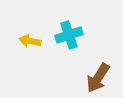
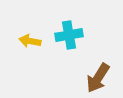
cyan cross: rotated 8 degrees clockwise
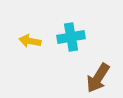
cyan cross: moved 2 px right, 2 px down
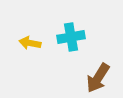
yellow arrow: moved 2 px down
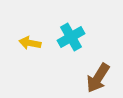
cyan cross: rotated 20 degrees counterclockwise
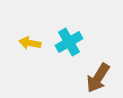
cyan cross: moved 2 px left, 5 px down
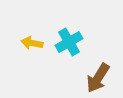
yellow arrow: moved 2 px right
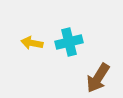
cyan cross: rotated 16 degrees clockwise
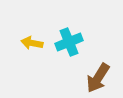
cyan cross: rotated 8 degrees counterclockwise
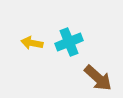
brown arrow: rotated 80 degrees counterclockwise
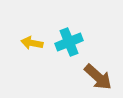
brown arrow: moved 1 px up
